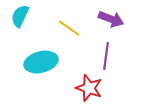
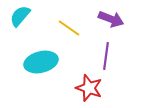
cyan semicircle: rotated 15 degrees clockwise
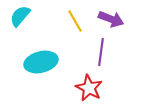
yellow line: moved 6 px right, 7 px up; rotated 25 degrees clockwise
purple line: moved 5 px left, 4 px up
red star: rotated 8 degrees clockwise
